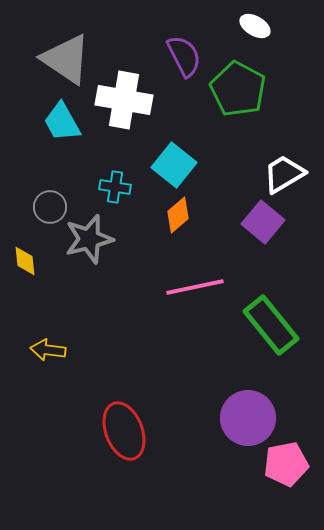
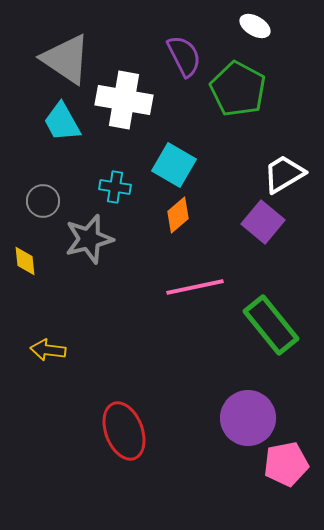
cyan square: rotated 9 degrees counterclockwise
gray circle: moved 7 px left, 6 px up
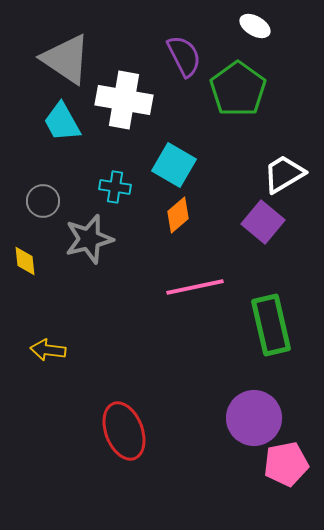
green pentagon: rotated 8 degrees clockwise
green rectangle: rotated 26 degrees clockwise
purple circle: moved 6 px right
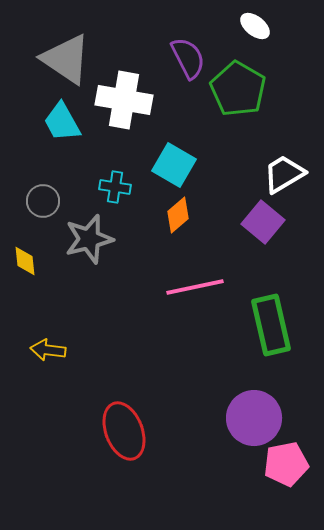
white ellipse: rotated 8 degrees clockwise
purple semicircle: moved 4 px right, 2 px down
green pentagon: rotated 6 degrees counterclockwise
